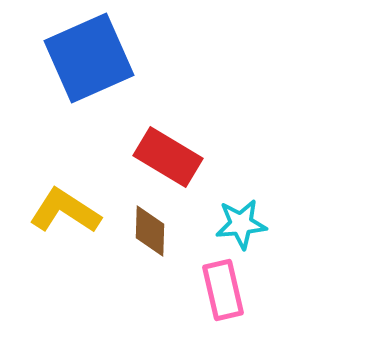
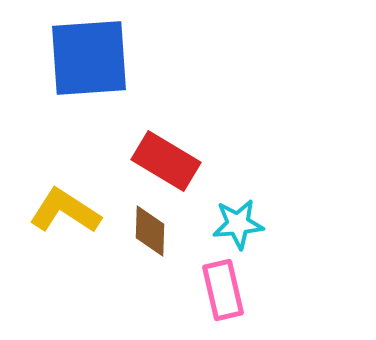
blue square: rotated 20 degrees clockwise
red rectangle: moved 2 px left, 4 px down
cyan star: moved 3 px left
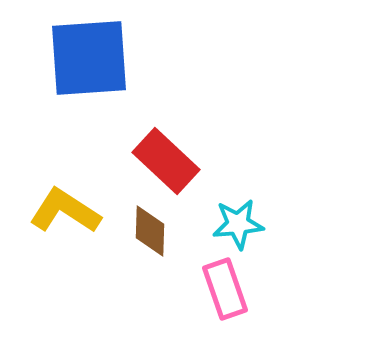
red rectangle: rotated 12 degrees clockwise
pink rectangle: moved 2 px right, 1 px up; rotated 6 degrees counterclockwise
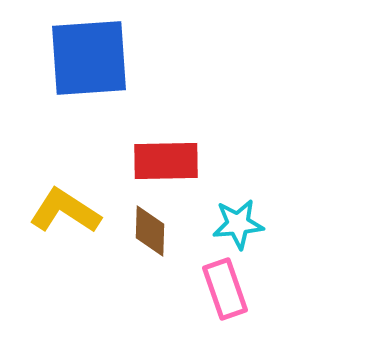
red rectangle: rotated 44 degrees counterclockwise
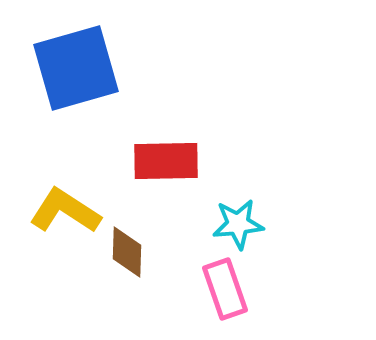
blue square: moved 13 px left, 10 px down; rotated 12 degrees counterclockwise
brown diamond: moved 23 px left, 21 px down
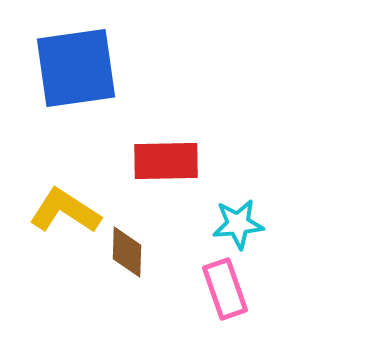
blue square: rotated 8 degrees clockwise
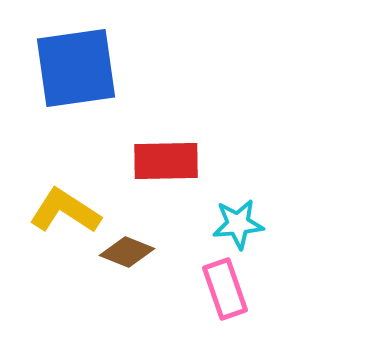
brown diamond: rotated 70 degrees counterclockwise
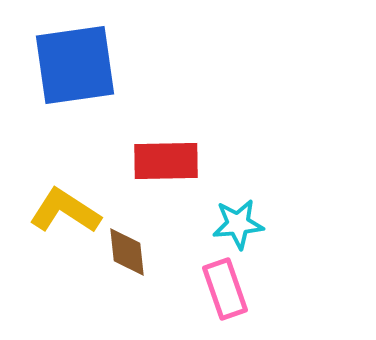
blue square: moved 1 px left, 3 px up
brown diamond: rotated 62 degrees clockwise
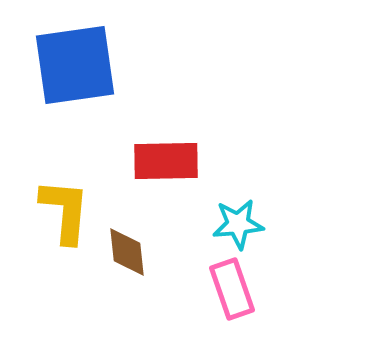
yellow L-shape: rotated 62 degrees clockwise
pink rectangle: moved 7 px right
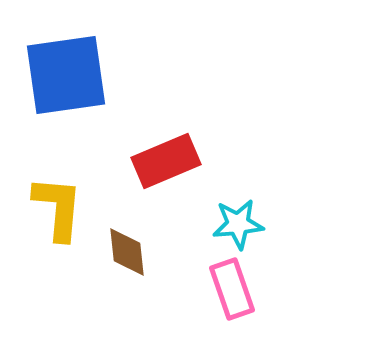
blue square: moved 9 px left, 10 px down
red rectangle: rotated 22 degrees counterclockwise
yellow L-shape: moved 7 px left, 3 px up
